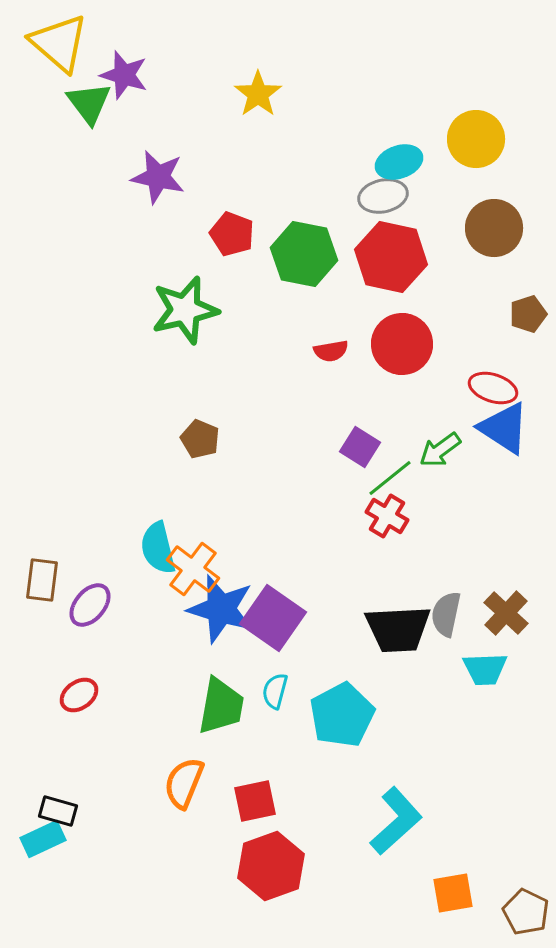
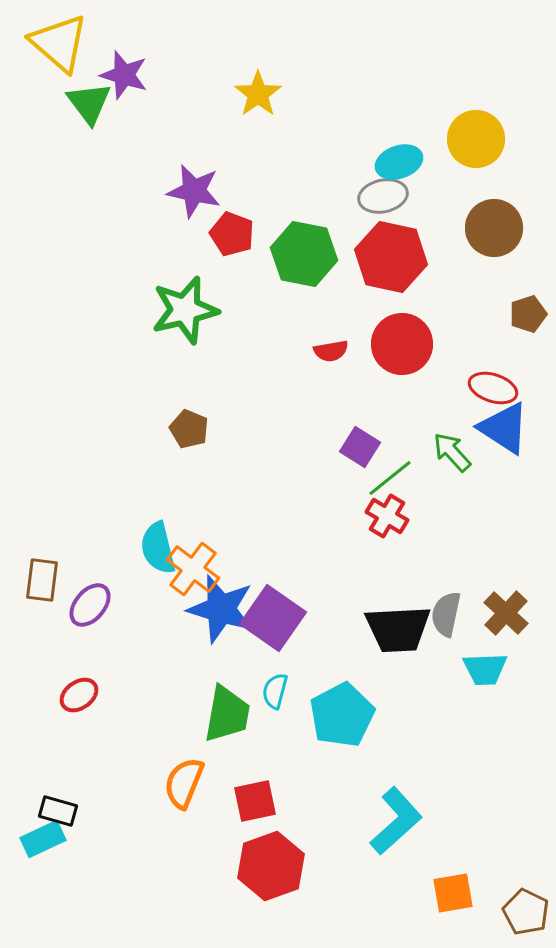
purple star at (158, 177): moved 36 px right, 14 px down
brown pentagon at (200, 439): moved 11 px left, 10 px up
green arrow at (440, 450): moved 12 px right, 2 px down; rotated 84 degrees clockwise
green trapezoid at (221, 706): moved 6 px right, 8 px down
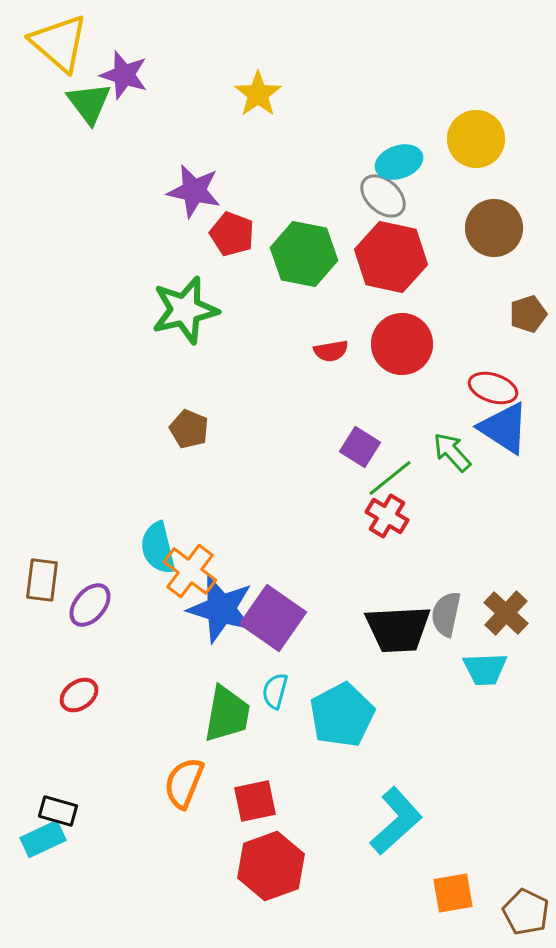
gray ellipse at (383, 196): rotated 54 degrees clockwise
orange cross at (193, 569): moved 3 px left, 2 px down
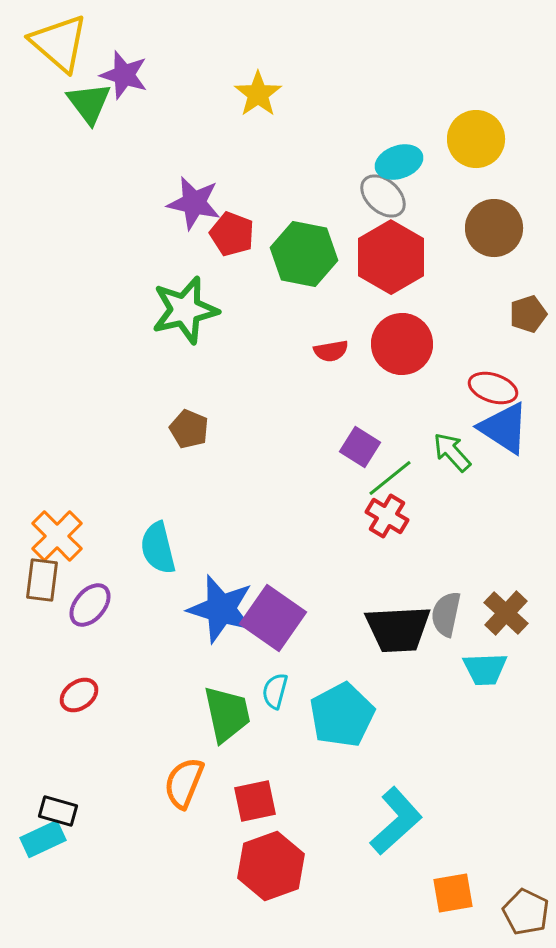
purple star at (194, 191): moved 12 px down
red hexagon at (391, 257): rotated 18 degrees clockwise
orange cross at (190, 571): moved 133 px left, 35 px up; rotated 8 degrees clockwise
green trapezoid at (227, 714): rotated 22 degrees counterclockwise
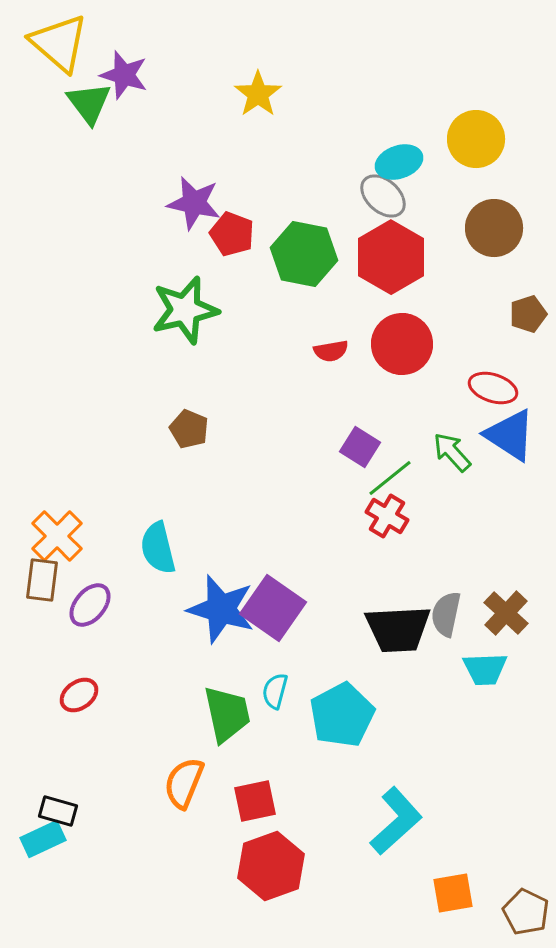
blue triangle at (504, 428): moved 6 px right, 7 px down
purple square at (273, 618): moved 10 px up
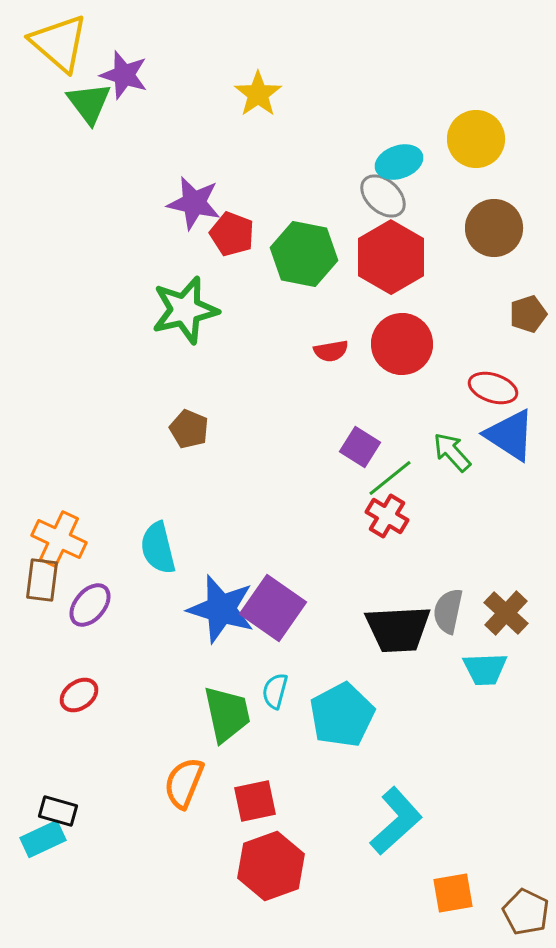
orange cross at (57, 536): moved 2 px right, 3 px down; rotated 20 degrees counterclockwise
gray semicircle at (446, 614): moved 2 px right, 3 px up
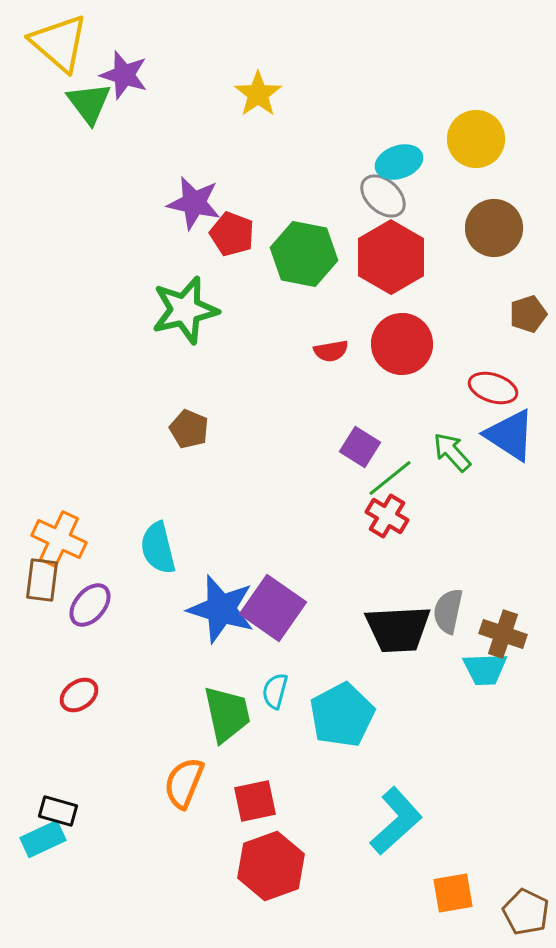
brown cross at (506, 613): moved 3 px left, 21 px down; rotated 24 degrees counterclockwise
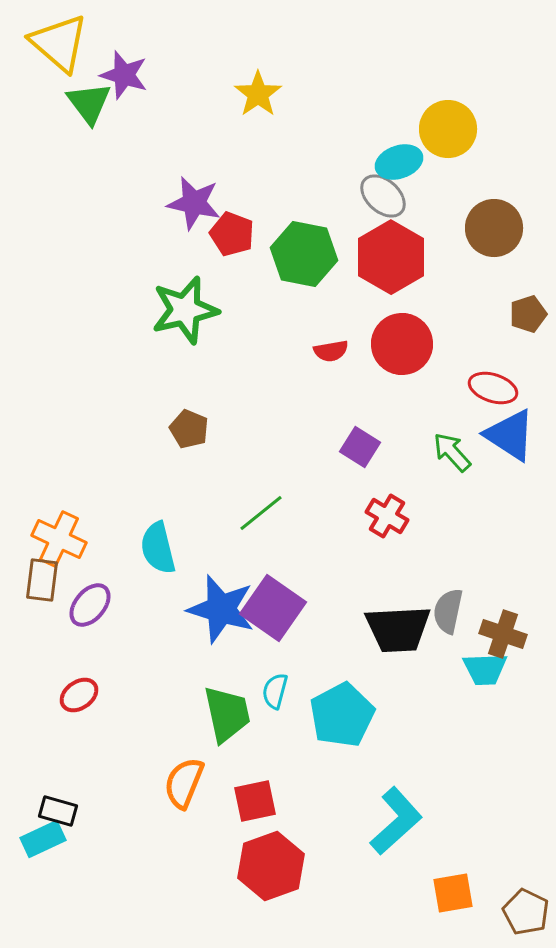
yellow circle at (476, 139): moved 28 px left, 10 px up
green line at (390, 478): moved 129 px left, 35 px down
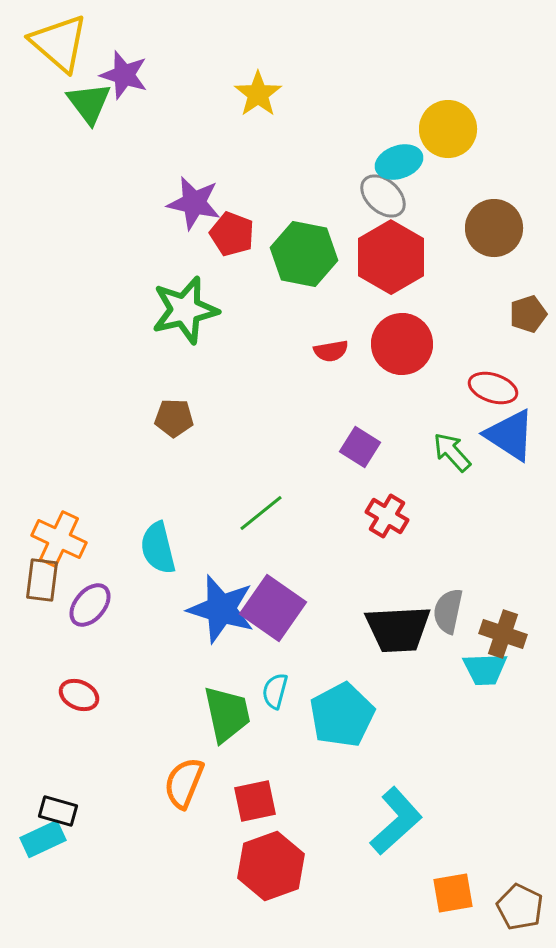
brown pentagon at (189, 429): moved 15 px left, 11 px up; rotated 21 degrees counterclockwise
red ellipse at (79, 695): rotated 60 degrees clockwise
brown pentagon at (526, 912): moved 6 px left, 5 px up
